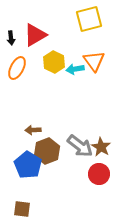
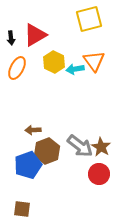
blue pentagon: rotated 20 degrees clockwise
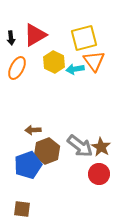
yellow square: moved 5 px left, 19 px down
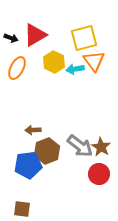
black arrow: rotated 64 degrees counterclockwise
blue pentagon: rotated 12 degrees clockwise
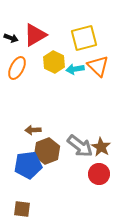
orange triangle: moved 4 px right, 5 px down; rotated 10 degrees counterclockwise
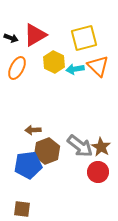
red circle: moved 1 px left, 2 px up
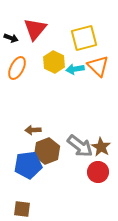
red triangle: moved 6 px up; rotated 20 degrees counterclockwise
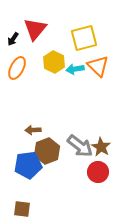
black arrow: moved 2 px right, 1 px down; rotated 104 degrees clockwise
